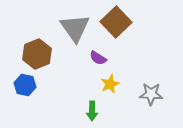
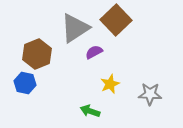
brown square: moved 2 px up
gray triangle: rotated 32 degrees clockwise
purple semicircle: moved 4 px left, 6 px up; rotated 120 degrees clockwise
blue hexagon: moved 2 px up
gray star: moved 1 px left
green arrow: moved 2 px left; rotated 108 degrees clockwise
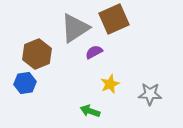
brown square: moved 2 px left, 1 px up; rotated 20 degrees clockwise
blue hexagon: rotated 20 degrees counterclockwise
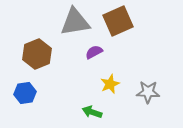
brown square: moved 4 px right, 2 px down
gray triangle: moved 6 px up; rotated 24 degrees clockwise
blue hexagon: moved 10 px down
gray star: moved 2 px left, 2 px up
green arrow: moved 2 px right, 1 px down
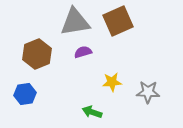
purple semicircle: moved 11 px left; rotated 12 degrees clockwise
yellow star: moved 2 px right, 2 px up; rotated 18 degrees clockwise
blue hexagon: moved 1 px down
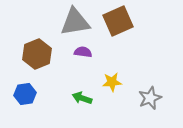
purple semicircle: rotated 24 degrees clockwise
gray star: moved 2 px right, 6 px down; rotated 25 degrees counterclockwise
green arrow: moved 10 px left, 14 px up
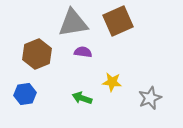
gray triangle: moved 2 px left, 1 px down
yellow star: rotated 12 degrees clockwise
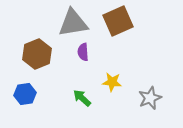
purple semicircle: rotated 102 degrees counterclockwise
green arrow: rotated 24 degrees clockwise
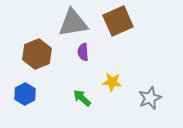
blue hexagon: rotated 20 degrees counterclockwise
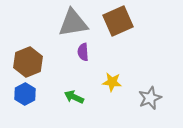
brown hexagon: moved 9 px left, 8 px down
green arrow: moved 8 px left, 1 px up; rotated 18 degrees counterclockwise
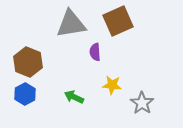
gray triangle: moved 2 px left, 1 px down
purple semicircle: moved 12 px right
brown hexagon: rotated 16 degrees counterclockwise
yellow star: moved 3 px down
gray star: moved 8 px left, 5 px down; rotated 15 degrees counterclockwise
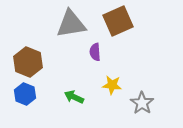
blue hexagon: rotated 10 degrees counterclockwise
